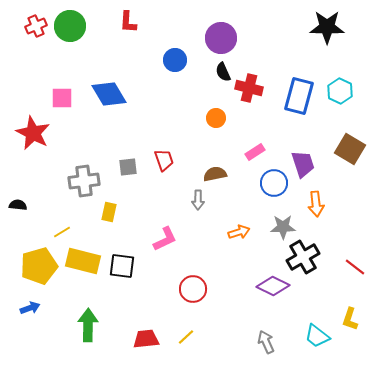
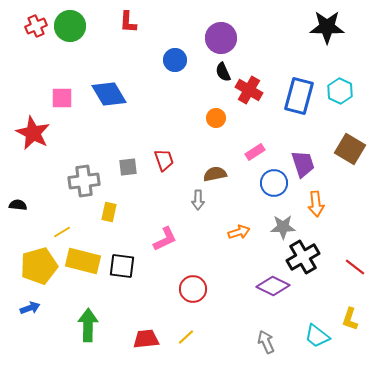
red cross at (249, 88): moved 2 px down; rotated 16 degrees clockwise
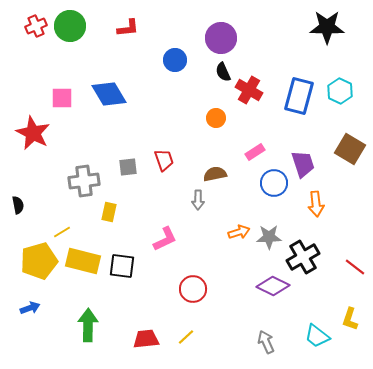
red L-shape at (128, 22): moved 6 px down; rotated 100 degrees counterclockwise
black semicircle at (18, 205): rotated 72 degrees clockwise
gray star at (283, 227): moved 14 px left, 10 px down
yellow pentagon at (39, 266): moved 5 px up
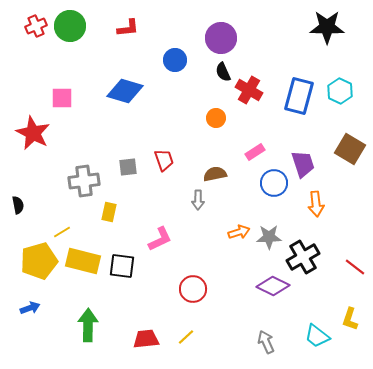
blue diamond at (109, 94): moved 16 px right, 3 px up; rotated 42 degrees counterclockwise
pink L-shape at (165, 239): moved 5 px left
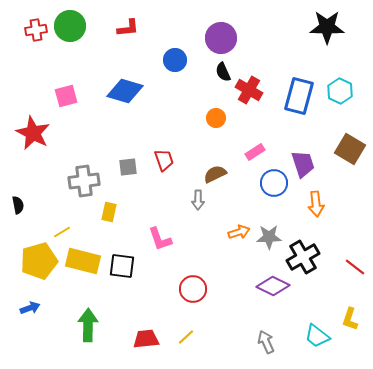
red cross at (36, 26): moved 4 px down; rotated 15 degrees clockwise
pink square at (62, 98): moved 4 px right, 2 px up; rotated 15 degrees counterclockwise
brown semicircle at (215, 174): rotated 15 degrees counterclockwise
pink L-shape at (160, 239): rotated 96 degrees clockwise
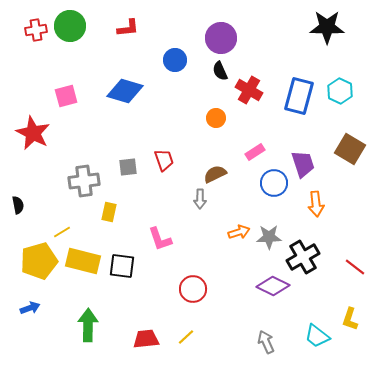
black semicircle at (223, 72): moved 3 px left, 1 px up
gray arrow at (198, 200): moved 2 px right, 1 px up
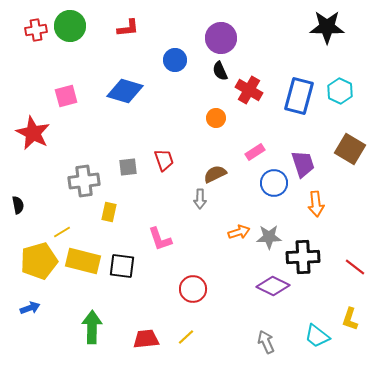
black cross at (303, 257): rotated 28 degrees clockwise
green arrow at (88, 325): moved 4 px right, 2 px down
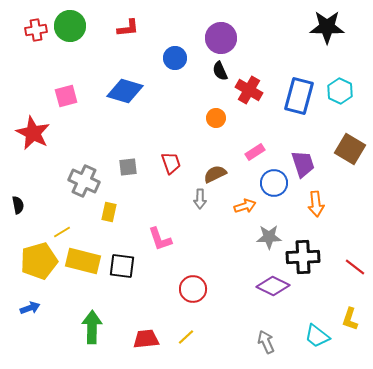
blue circle at (175, 60): moved 2 px up
red trapezoid at (164, 160): moved 7 px right, 3 px down
gray cross at (84, 181): rotated 32 degrees clockwise
orange arrow at (239, 232): moved 6 px right, 26 px up
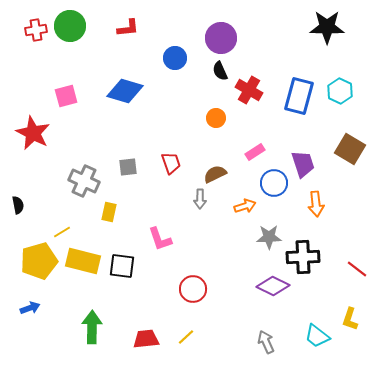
red line at (355, 267): moved 2 px right, 2 px down
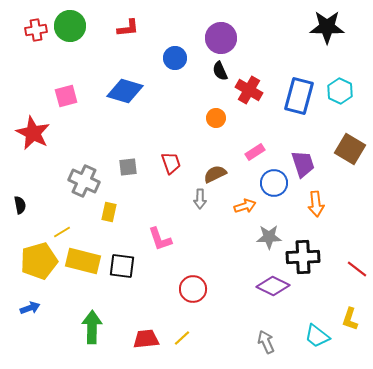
black semicircle at (18, 205): moved 2 px right
yellow line at (186, 337): moved 4 px left, 1 px down
